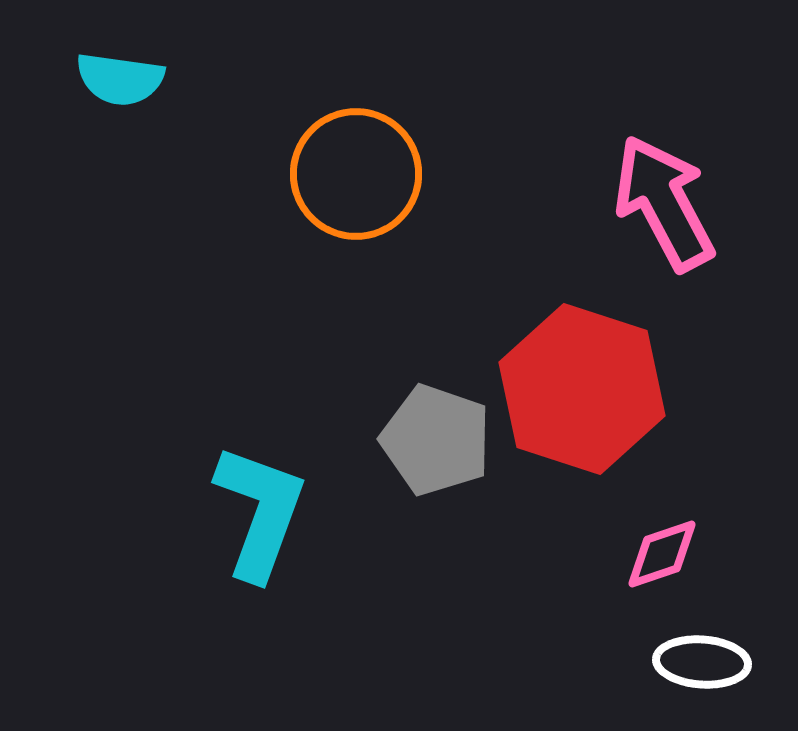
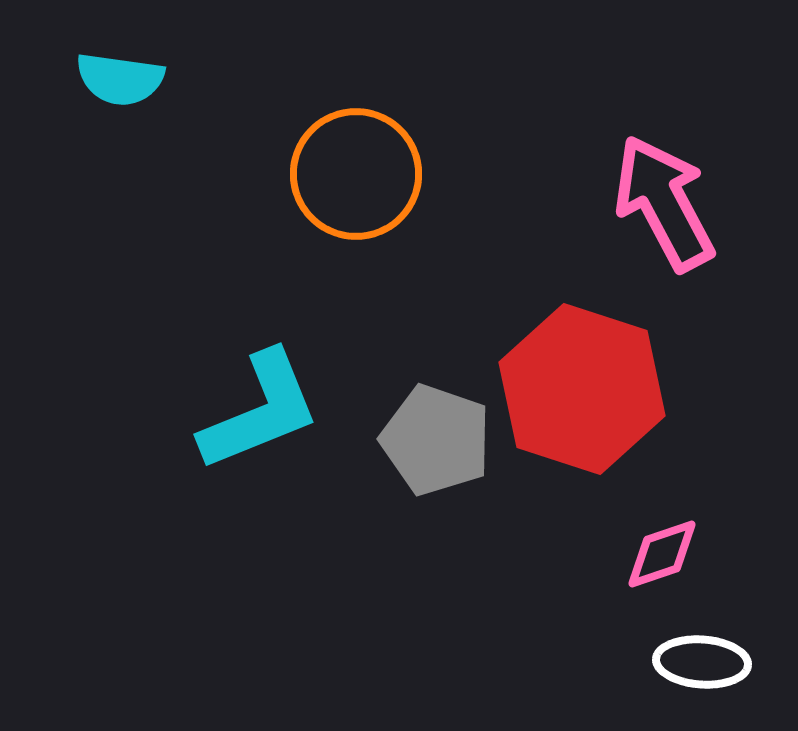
cyan L-shape: moved 101 px up; rotated 48 degrees clockwise
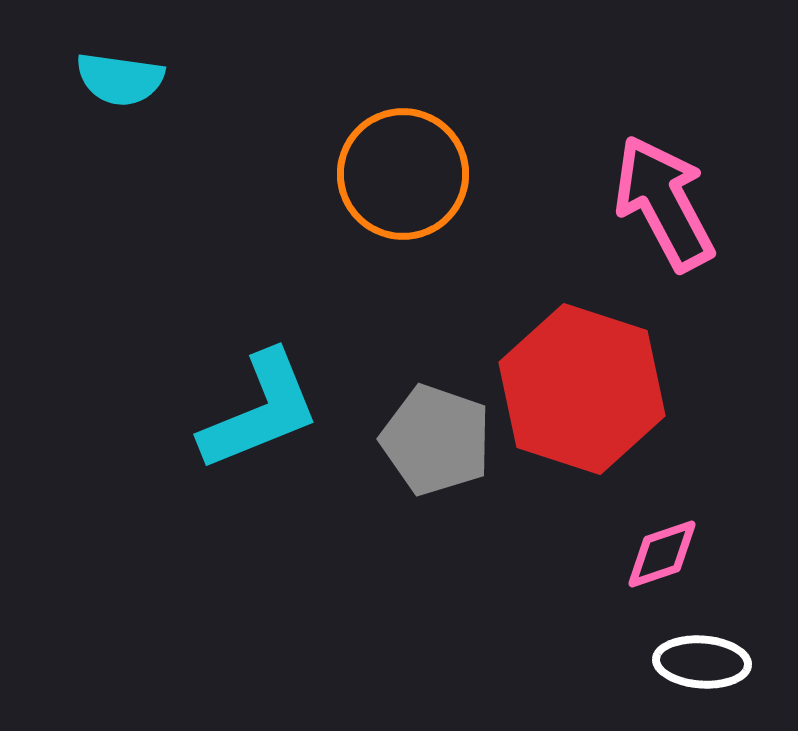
orange circle: moved 47 px right
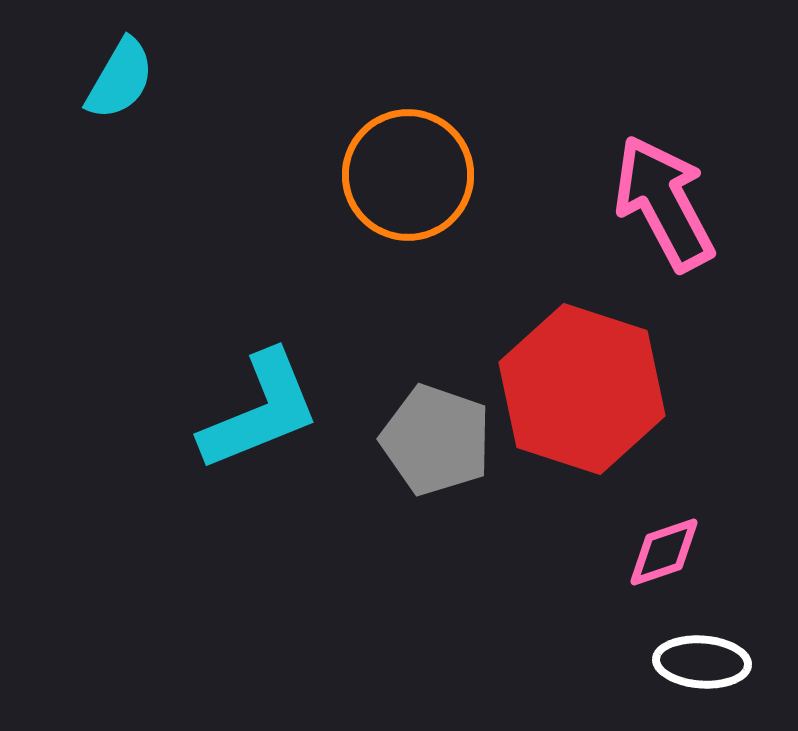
cyan semicircle: rotated 68 degrees counterclockwise
orange circle: moved 5 px right, 1 px down
pink diamond: moved 2 px right, 2 px up
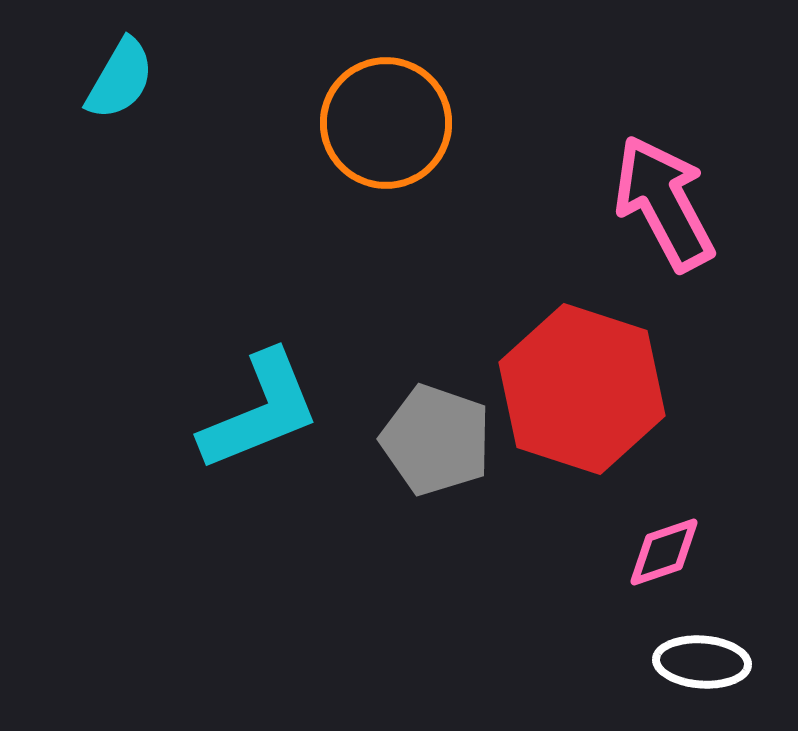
orange circle: moved 22 px left, 52 px up
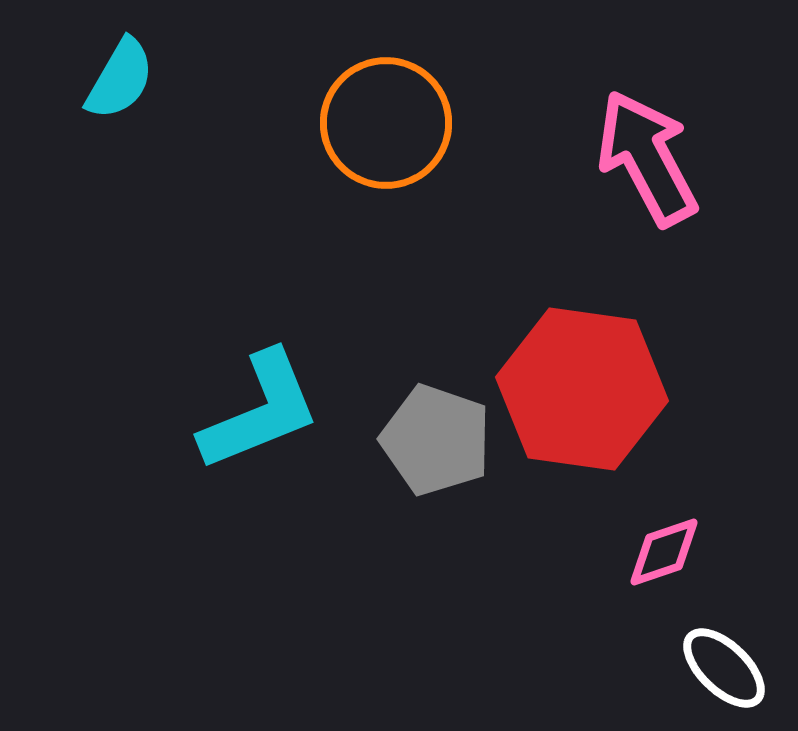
pink arrow: moved 17 px left, 45 px up
red hexagon: rotated 10 degrees counterclockwise
white ellipse: moved 22 px right, 6 px down; rotated 40 degrees clockwise
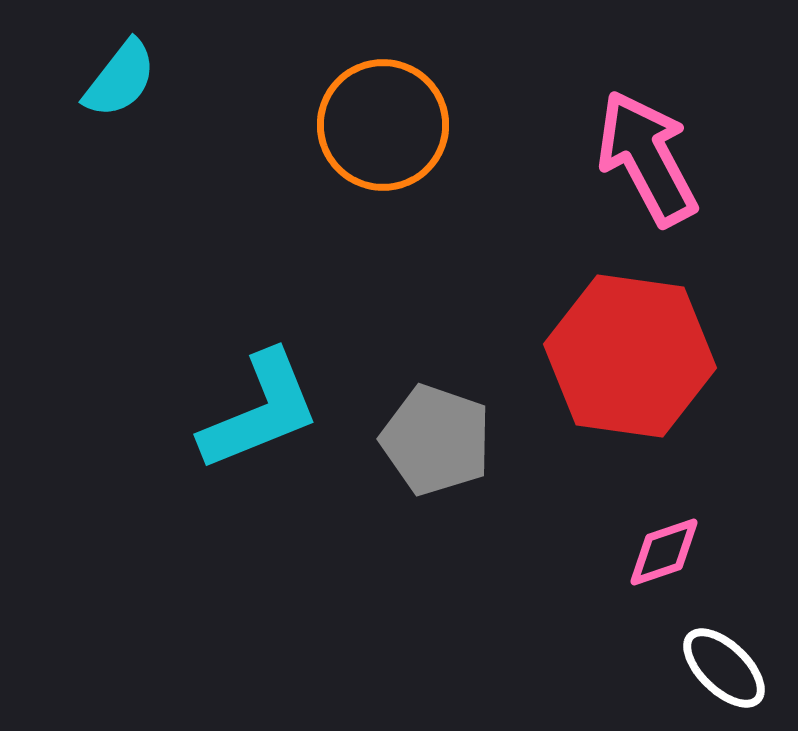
cyan semicircle: rotated 8 degrees clockwise
orange circle: moved 3 px left, 2 px down
red hexagon: moved 48 px right, 33 px up
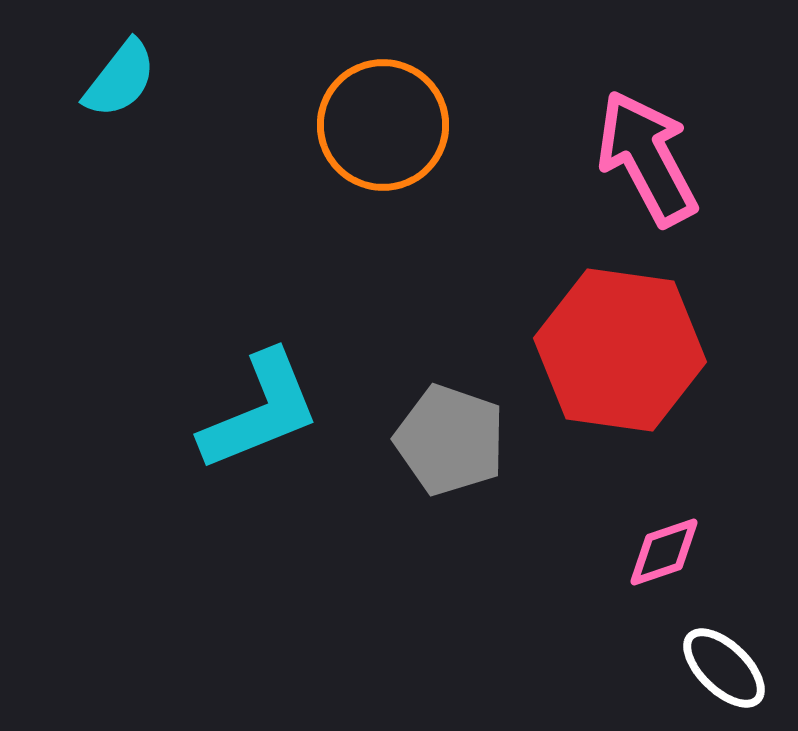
red hexagon: moved 10 px left, 6 px up
gray pentagon: moved 14 px right
